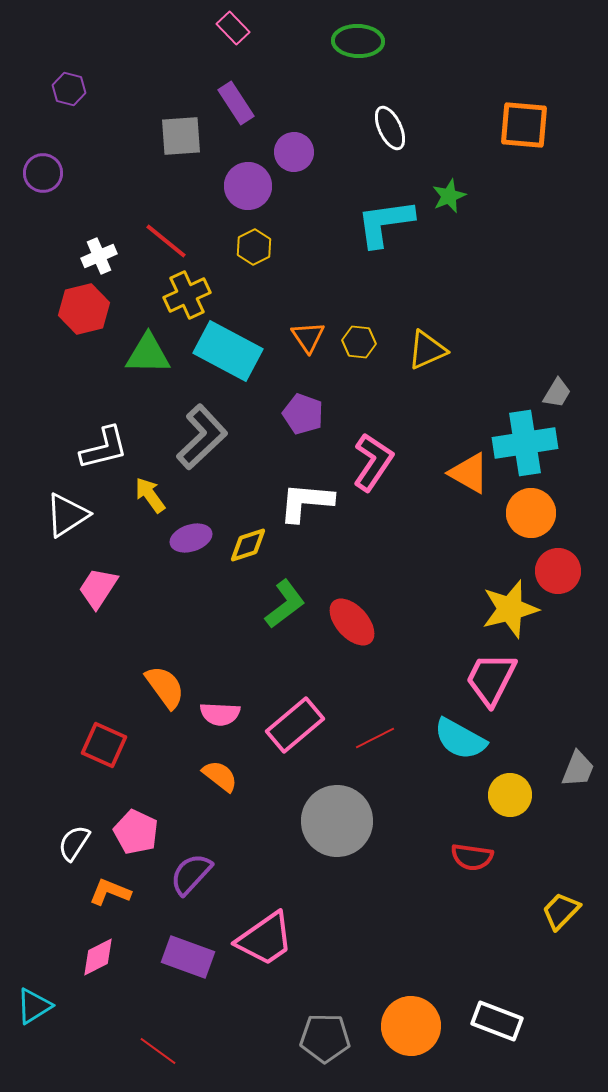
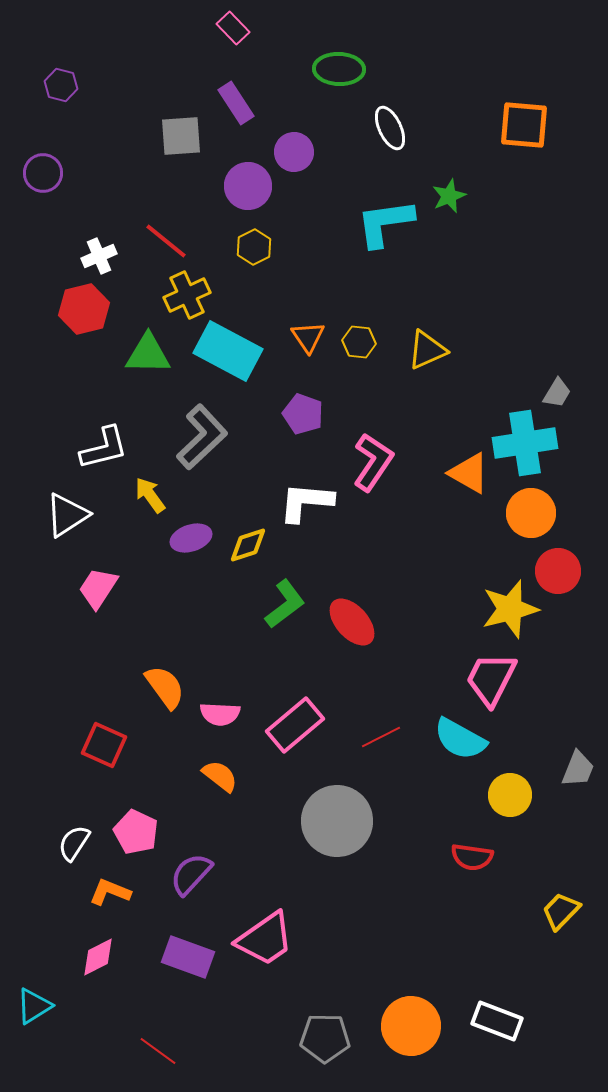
green ellipse at (358, 41): moved 19 px left, 28 px down
purple hexagon at (69, 89): moved 8 px left, 4 px up
red line at (375, 738): moved 6 px right, 1 px up
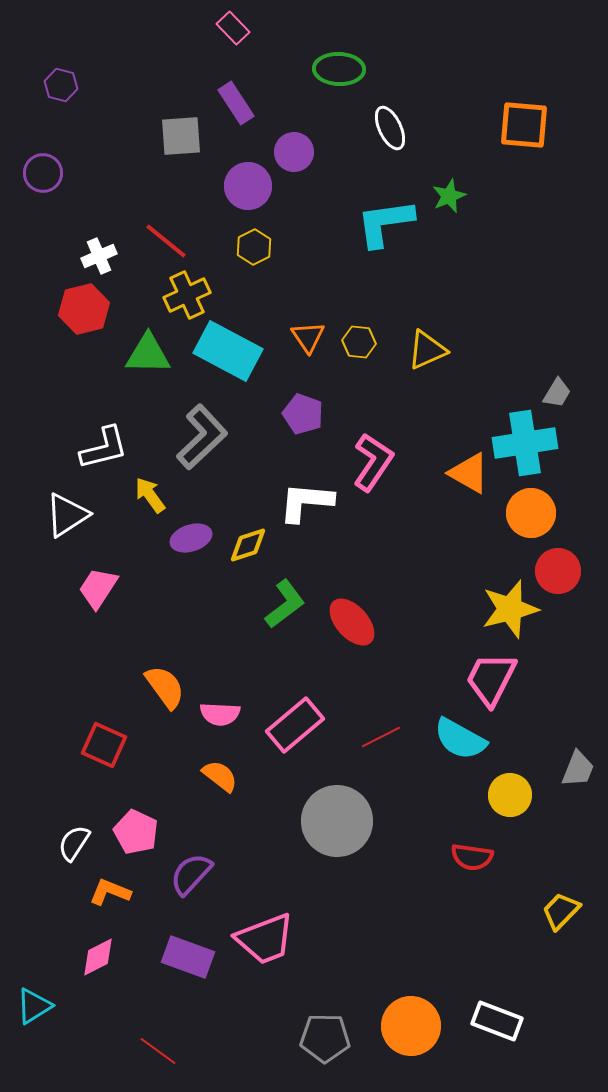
pink trapezoid at (265, 939): rotated 14 degrees clockwise
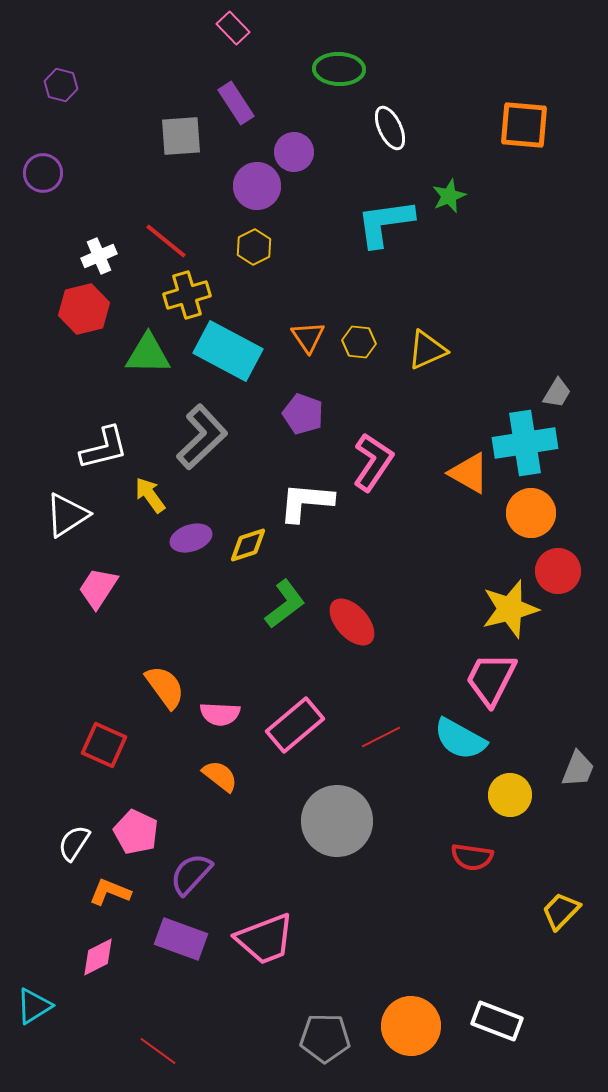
purple circle at (248, 186): moved 9 px right
yellow cross at (187, 295): rotated 9 degrees clockwise
purple rectangle at (188, 957): moved 7 px left, 18 px up
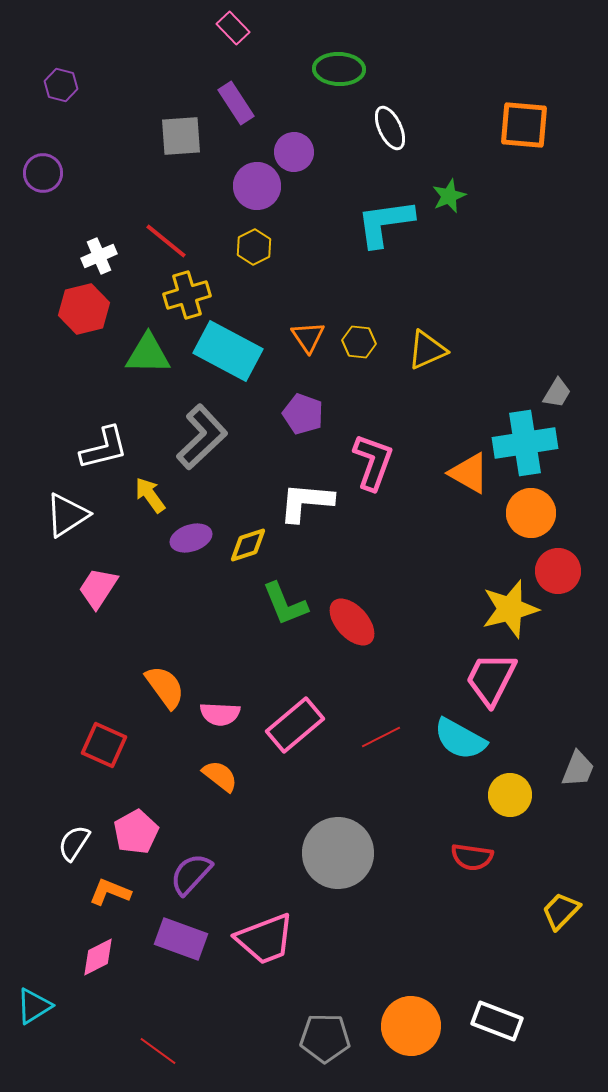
pink L-shape at (373, 462): rotated 14 degrees counterclockwise
green L-shape at (285, 604): rotated 105 degrees clockwise
gray circle at (337, 821): moved 1 px right, 32 px down
pink pentagon at (136, 832): rotated 18 degrees clockwise
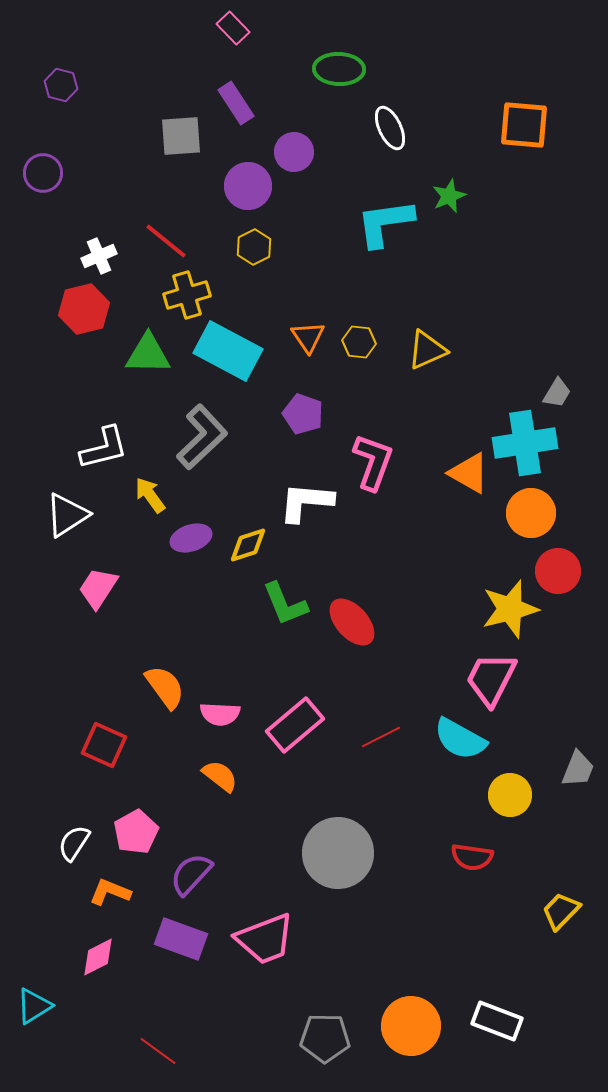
purple circle at (257, 186): moved 9 px left
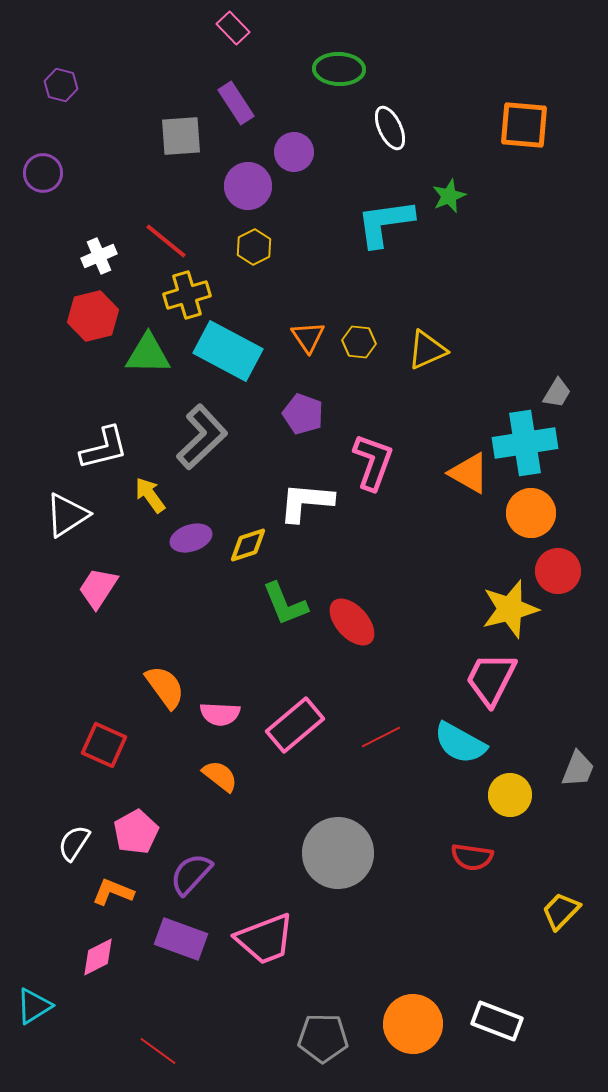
red hexagon at (84, 309): moved 9 px right, 7 px down
cyan semicircle at (460, 739): moved 4 px down
orange L-shape at (110, 892): moved 3 px right
orange circle at (411, 1026): moved 2 px right, 2 px up
gray pentagon at (325, 1038): moved 2 px left
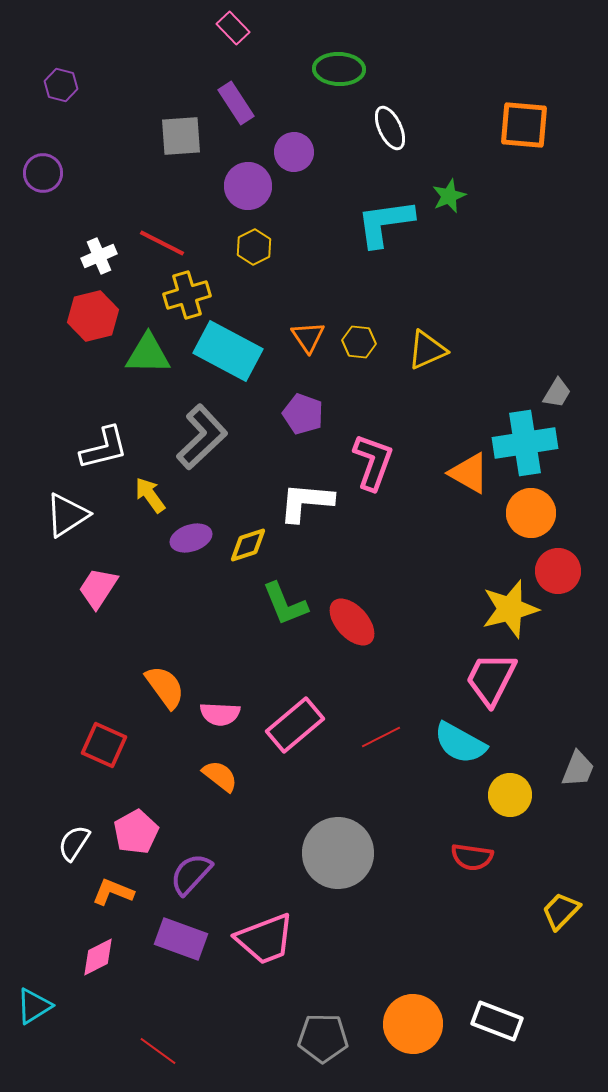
red line at (166, 241): moved 4 px left, 2 px down; rotated 12 degrees counterclockwise
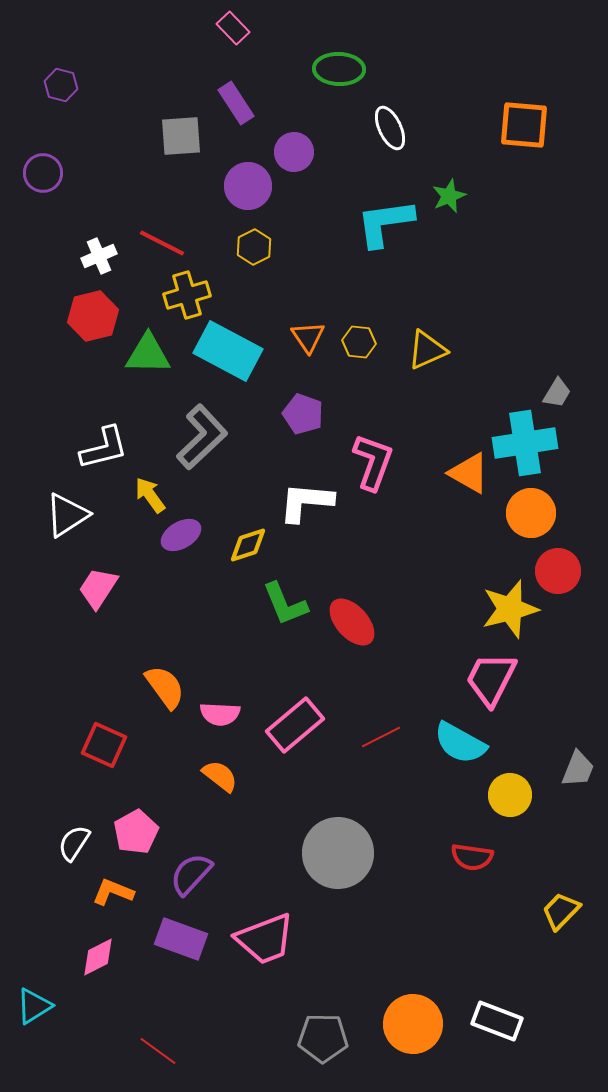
purple ellipse at (191, 538): moved 10 px left, 3 px up; rotated 12 degrees counterclockwise
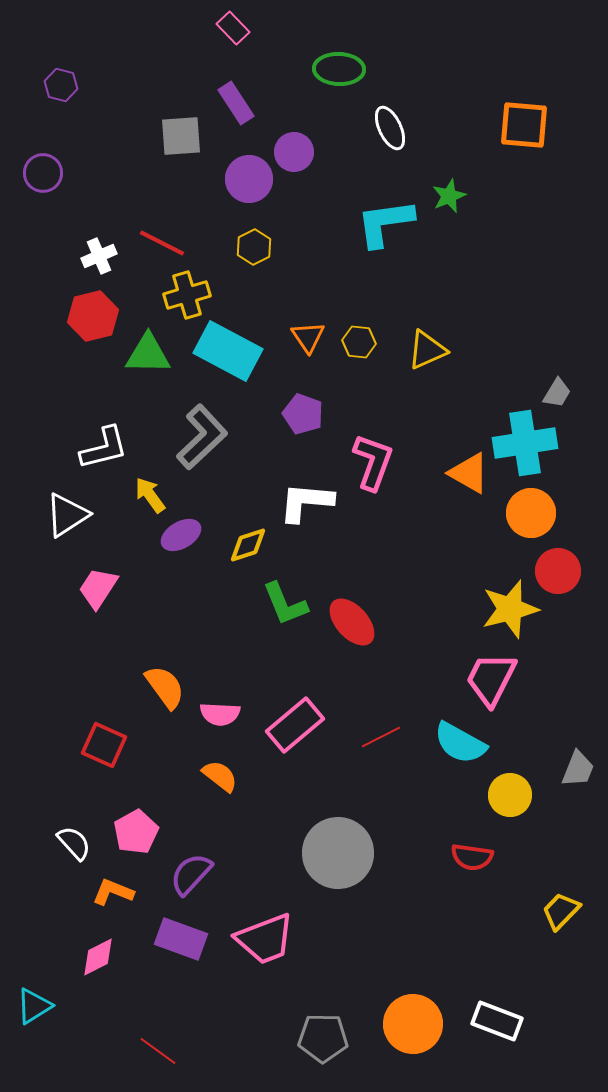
purple circle at (248, 186): moved 1 px right, 7 px up
white semicircle at (74, 843): rotated 105 degrees clockwise
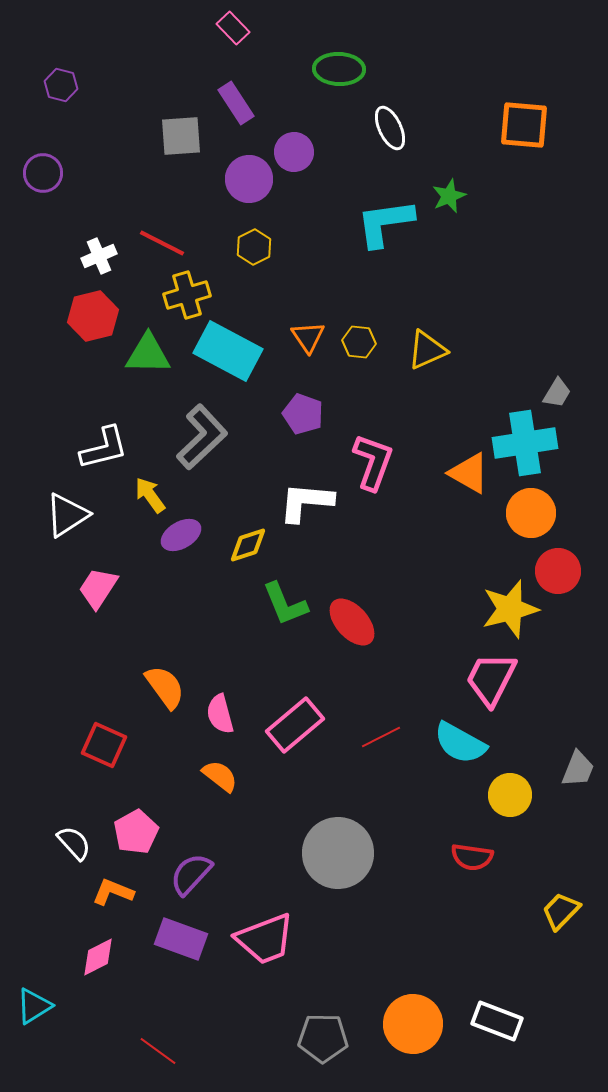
pink semicircle at (220, 714): rotated 72 degrees clockwise
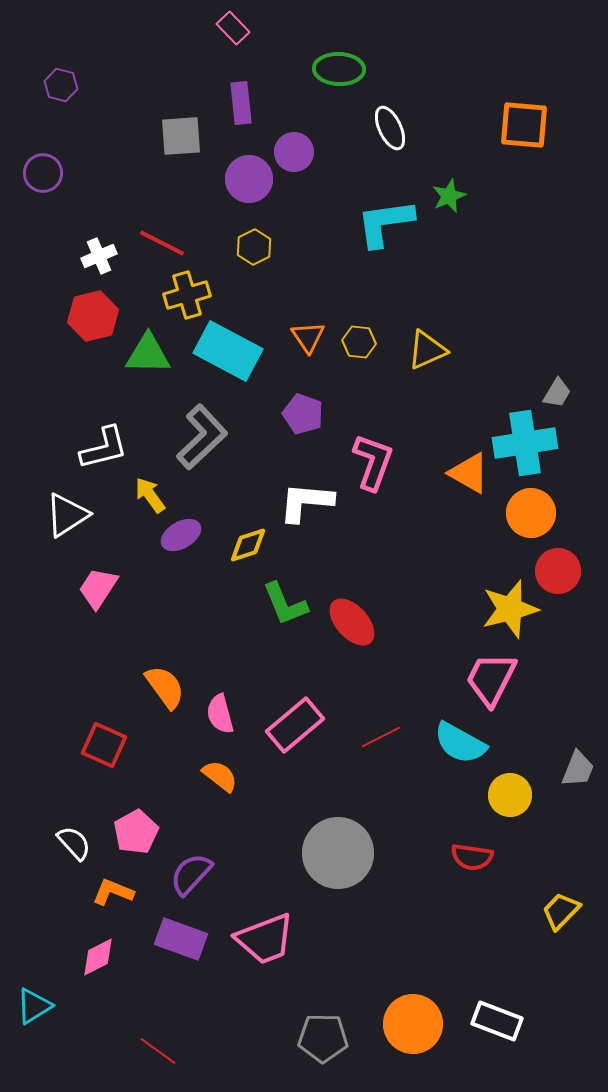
purple rectangle at (236, 103): moved 5 px right; rotated 27 degrees clockwise
